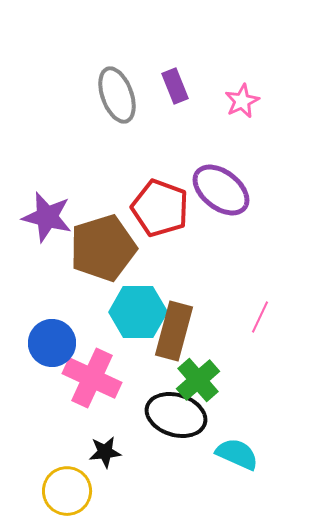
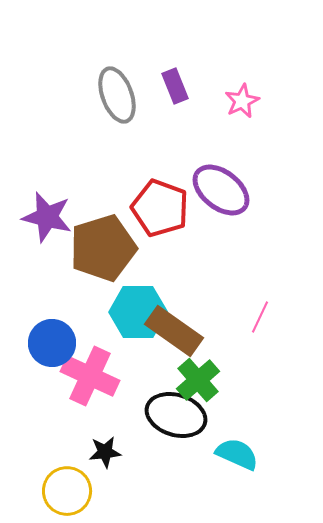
brown rectangle: rotated 70 degrees counterclockwise
pink cross: moved 2 px left, 2 px up
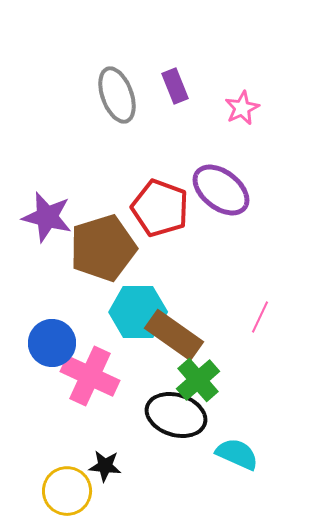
pink star: moved 7 px down
brown rectangle: moved 4 px down
black star: moved 14 px down; rotated 12 degrees clockwise
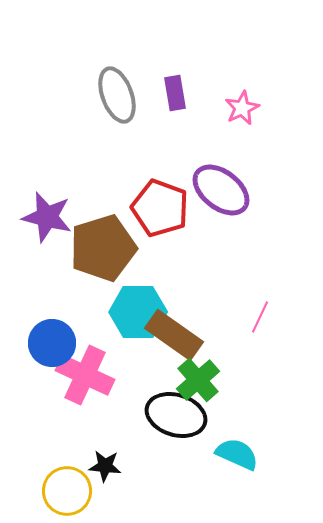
purple rectangle: moved 7 px down; rotated 12 degrees clockwise
pink cross: moved 5 px left, 1 px up
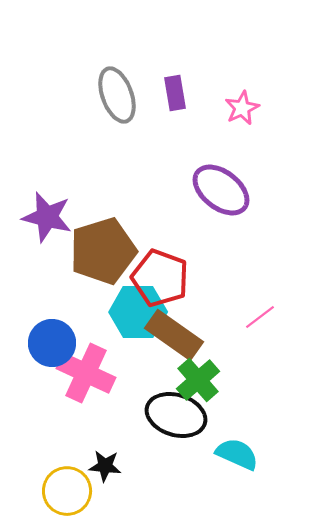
red pentagon: moved 70 px down
brown pentagon: moved 3 px down
pink line: rotated 28 degrees clockwise
pink cross: moved 1 px right, 2 px up
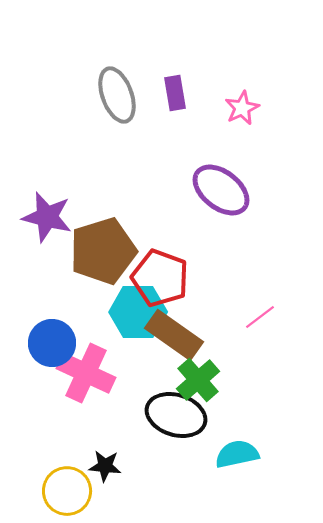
cyan semicircle: rotated 36 degrees counterclockwise
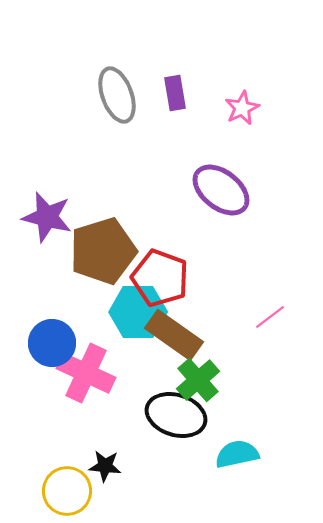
pink line: moved 10 px right
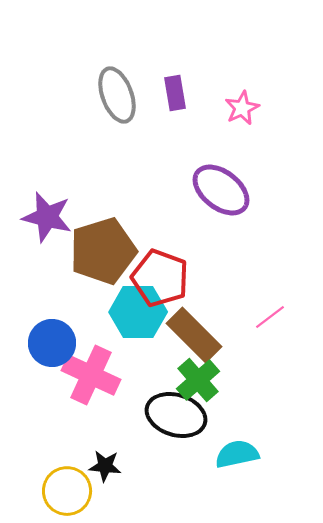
brown rectangle: moved 20 px right; rotated 10 degrees clockwise
pink cross: moved 5 px right, 2 px down
